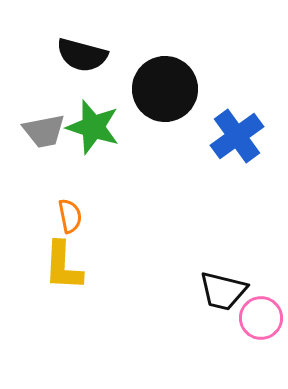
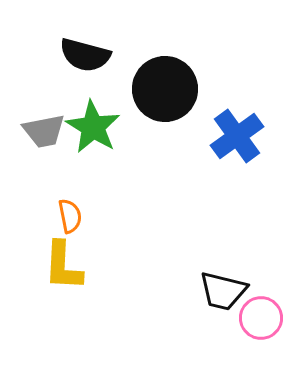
black semicircle: moved 3 px right
green star: rotated 14 degrees clockwise
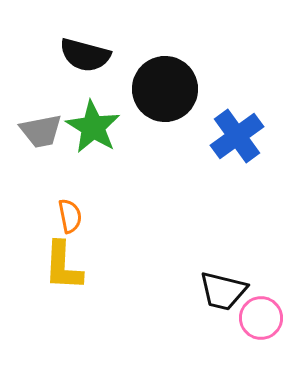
gray trapezoid: moved 3 px left
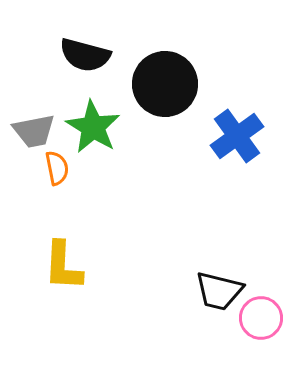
black circle: moved 5 px up
gray trapezoid: moved 7 px left
orange semicircle: moved 13 px left, 48 px up
black trapezoid: moved 4 px left
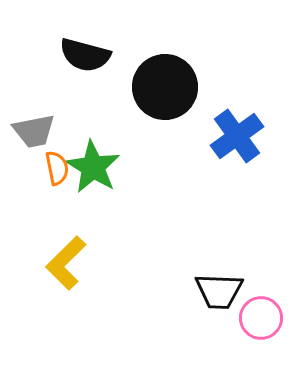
black circle: moved 3 px down
green star: moved 40 px down
yellow L-shape: moved 3 px right, 3 px up; rotated 42 degrees clockwise
black trapezoid: rotated 12 degrees counterclockwise
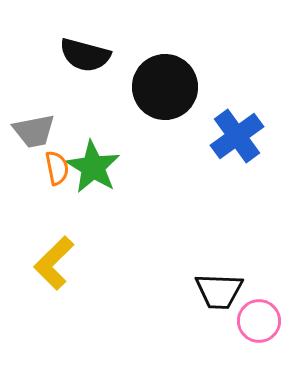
yellow L-shape: moved 12 px left
pink circle: moved 2 px left, 3 px down
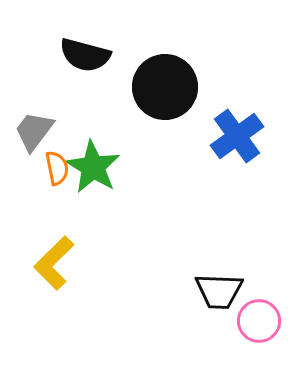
gray trapezoid: rotated 138 degrees clockwise
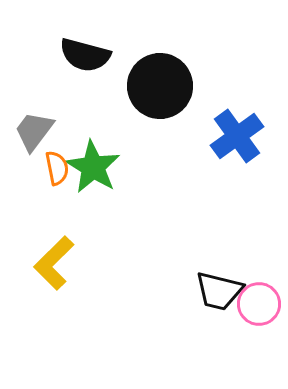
black circle: moved 5 px left, 1 px up
black trapezoid: rotated 12 degrees clockwise
pink circle: moved 17 px up
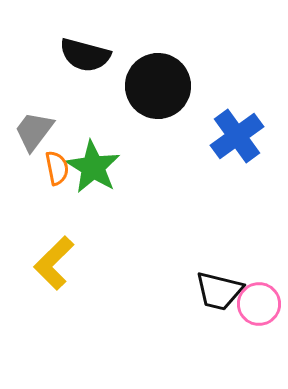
black circle: moved 2 px left
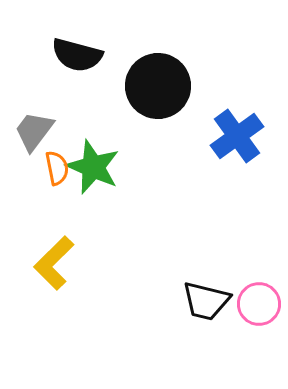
black semicircle: moved 8 px left
green star: rotated 8 degrees counterclockwise
black trapezoid: moved 13 px left, 10 px down
